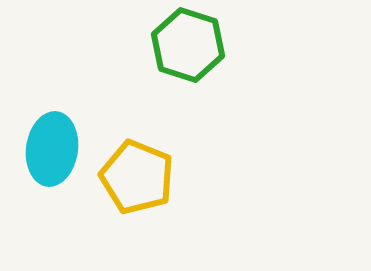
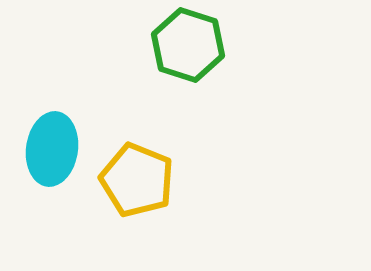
yellow pentagon: moved 3 px down
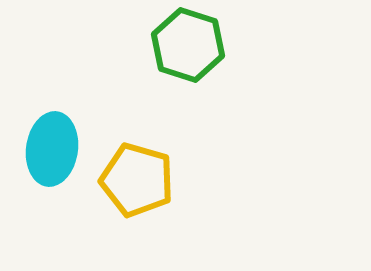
yellow pentagon: rotated 6 degrees counterclockwise
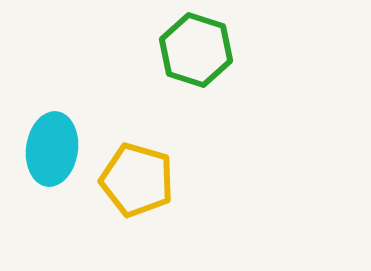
green hexagon: moved 8 px right, 5 px down
